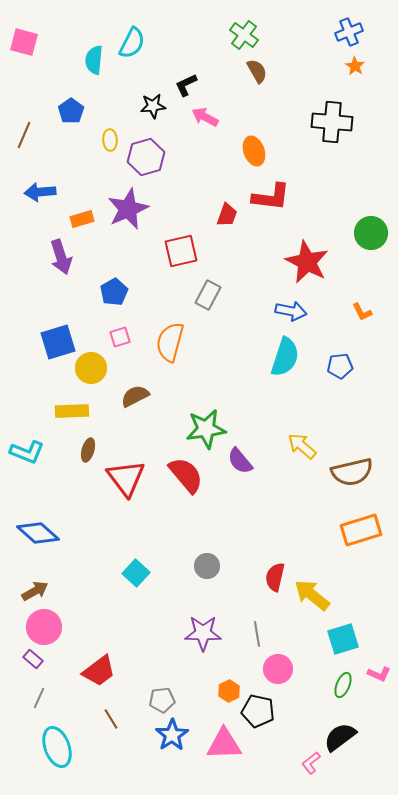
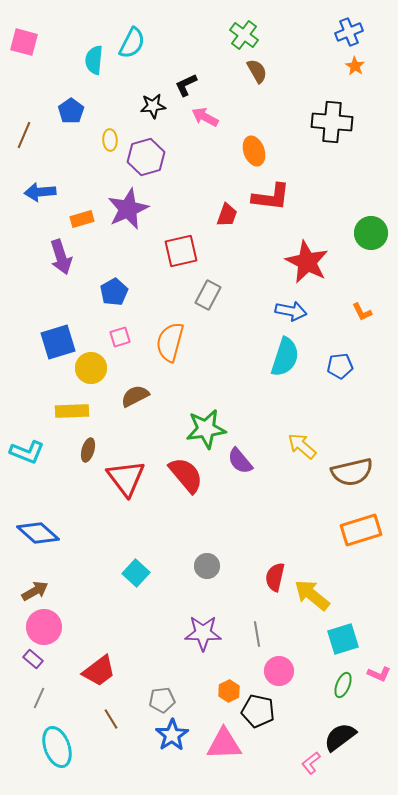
pink circle at (278, 669): moved 1 px right, 2 px down
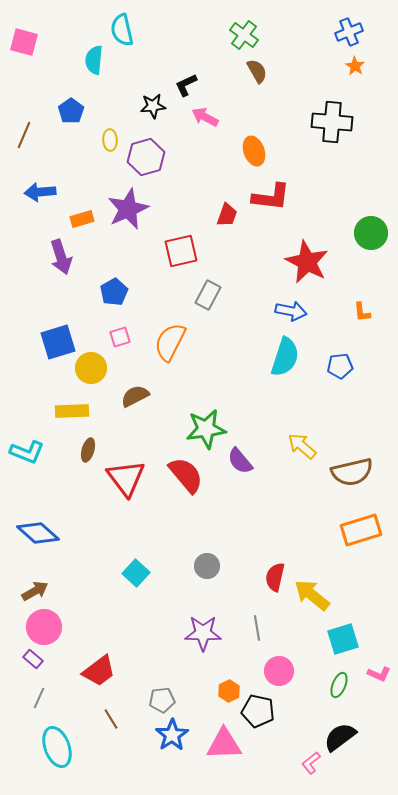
cyan semicircle at (132, 43): moved 10 px left, 13 px up; rotated 140 degrees clockwise
orange L-shape at (362, 312): rotated 20 degrees clockwise
orange semicircle at (170, 342): rotated 12 degrees clockwise
gray line at (257, 634): moved 6 px up
green ellipse at (343, 685): moved 4 px left
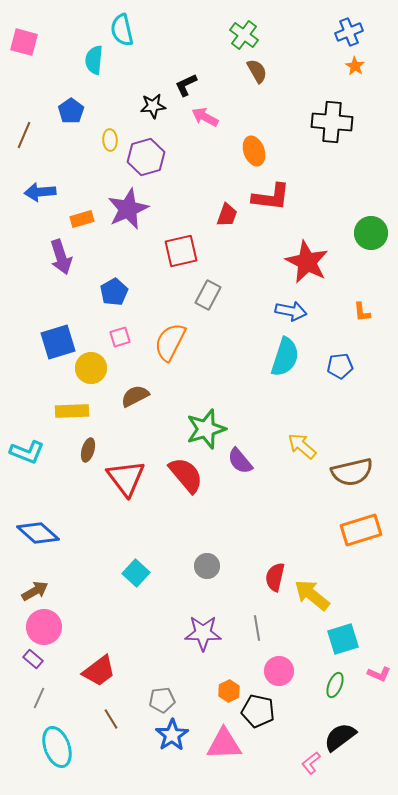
green star at (206, 429): rotated 9 degrees counterclockwise
green ellipse at (339, 685): moved 4 px left
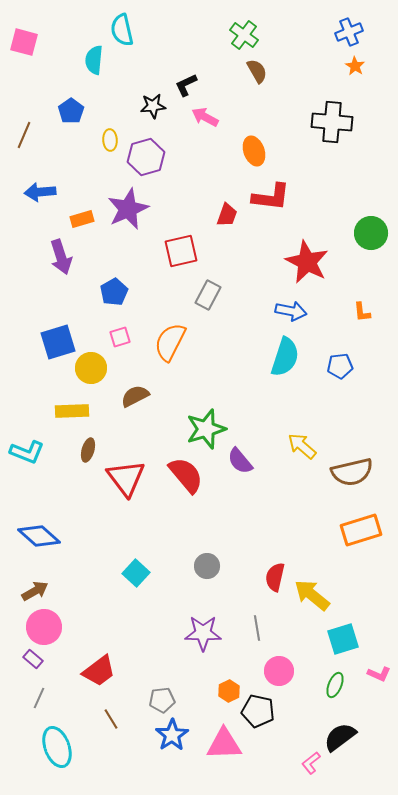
blue diamond at (38, 533): moved 1 px right, 3 px down
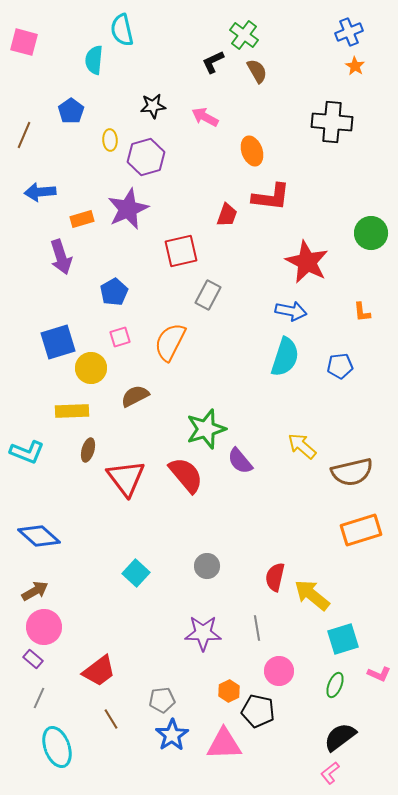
black L-shape at (186, 85): moved 27 px right, 23 px up
orange ellipse at (254, 151): moved 2 px left
pink L-shape at (311, 763): moved 19 px right, 10 px down
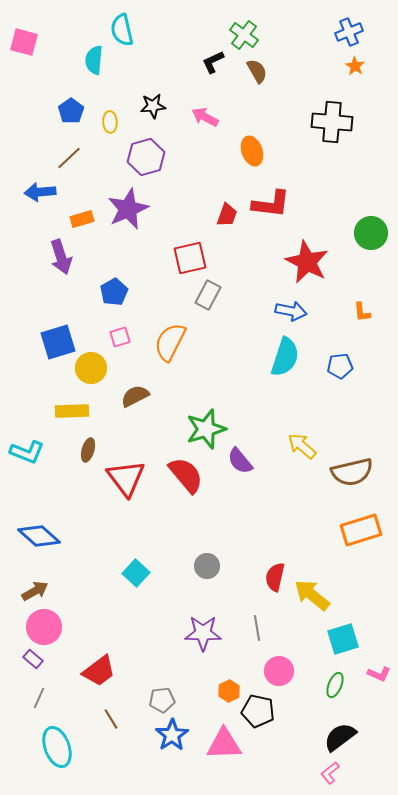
brown line at (24, 135): moved 45 px right, 23 px down; rotated 24 degrees clockwise
yellow ellipse at (110, 140): moved 18 px up
red L-shape at (271, 197): moved 7 px down
red square at (181, 251): moved 9 px right, 7 px down
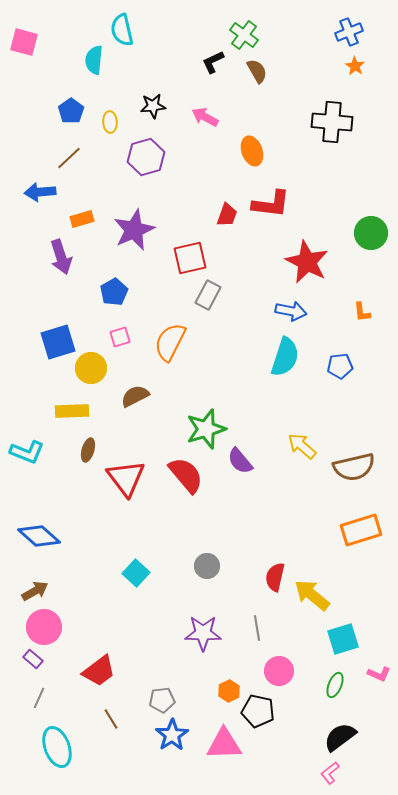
purple star at (128, 209): moved 6 px right, 21 px down
brown semicircle at (352, 472): moved 2 px right, 5 px up
